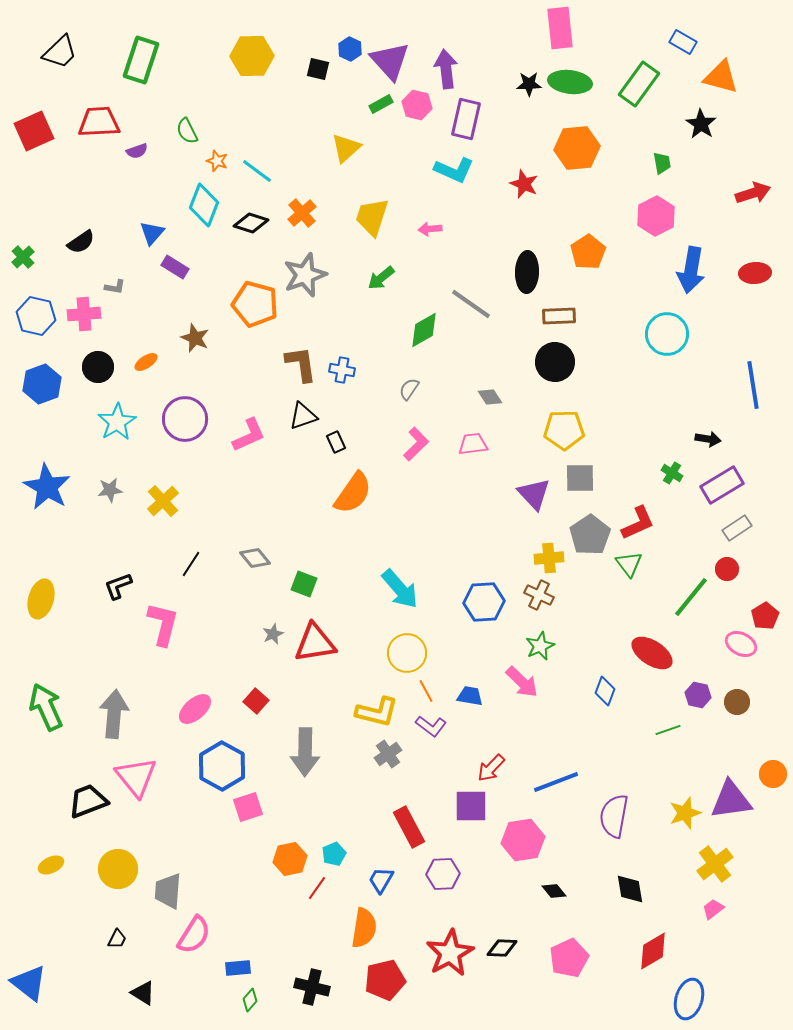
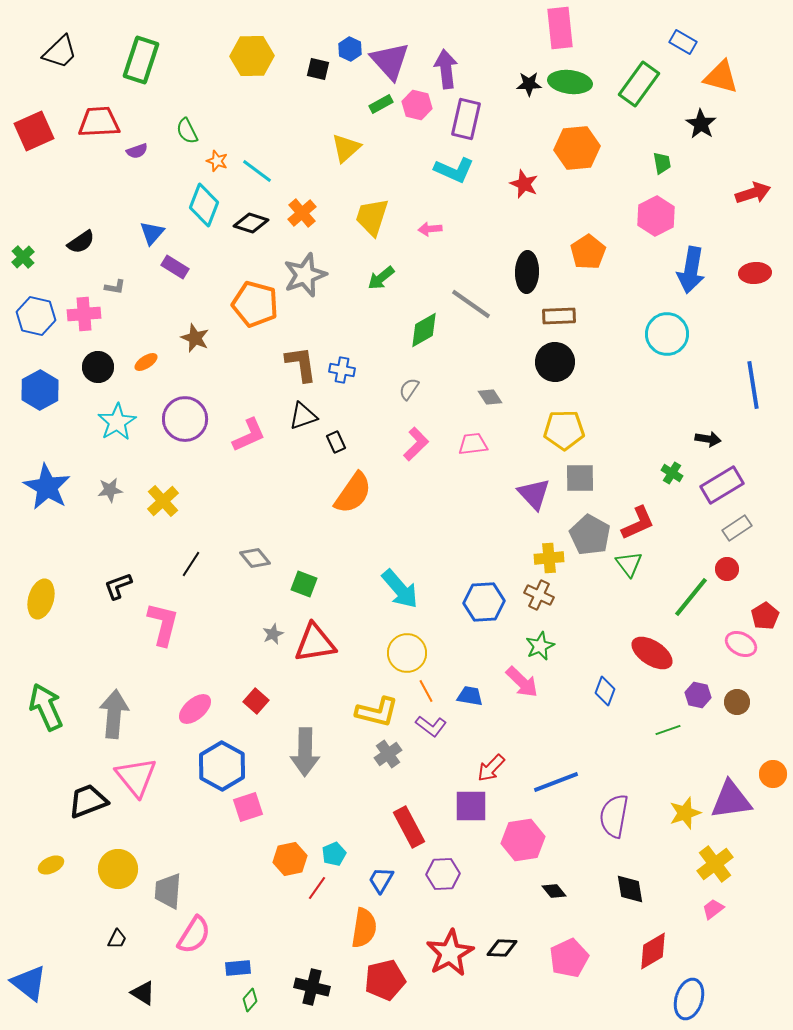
blue hexagon at (42, 384): moved 2 px left, 6 px down; rotated 9 degrees counterclockwise
gray pentagon at (590, 535): rotated 9 degrees counterclockwise
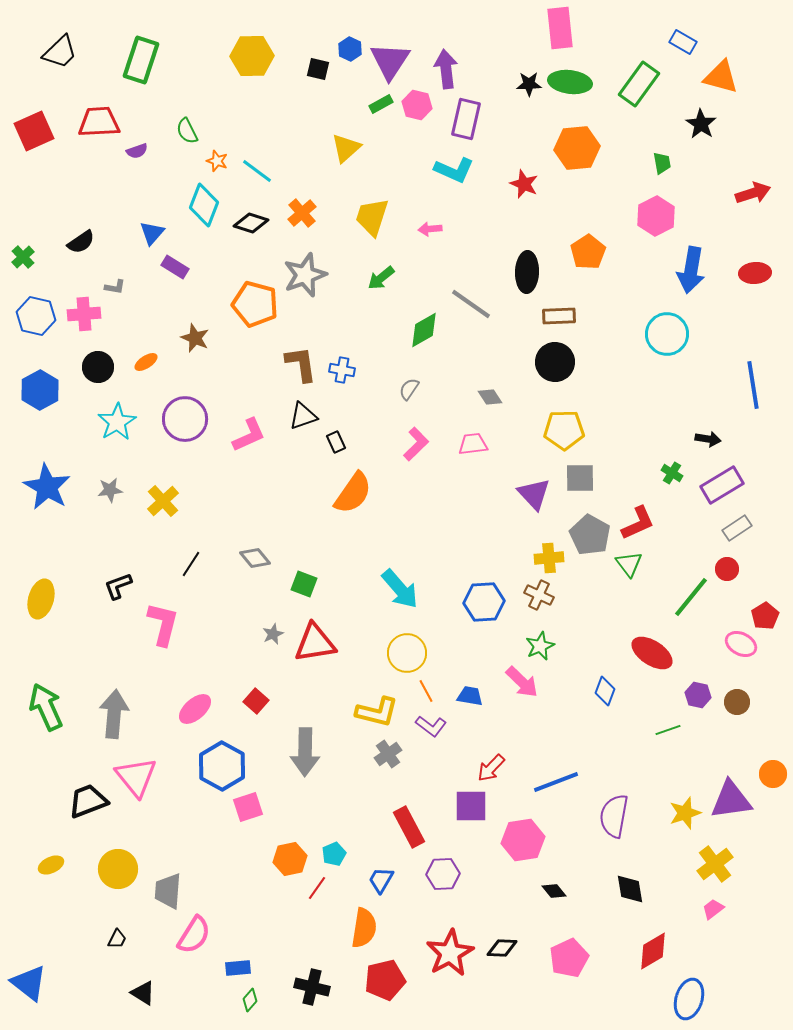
purple triangle at (390, 61): rotated 15 degrees clockwise
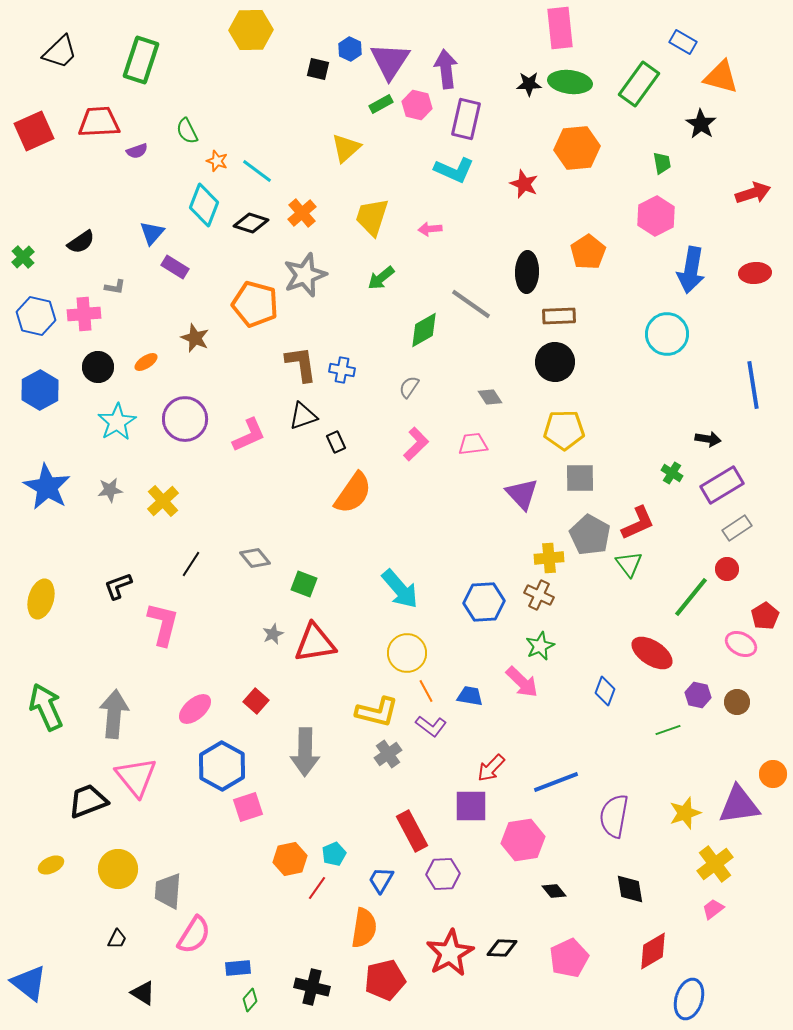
yellow hexagon at (252, 56): moved 1 px left, 26 px up
gray semicircle at (409, 389): moved 2 px up
purple triangle at (534, 494): moved 12 px left
purple triangle at (731, 800): moved 8 px right, 5 px down
red rectangle at (409, 827): moved 3 px right, 4 px down
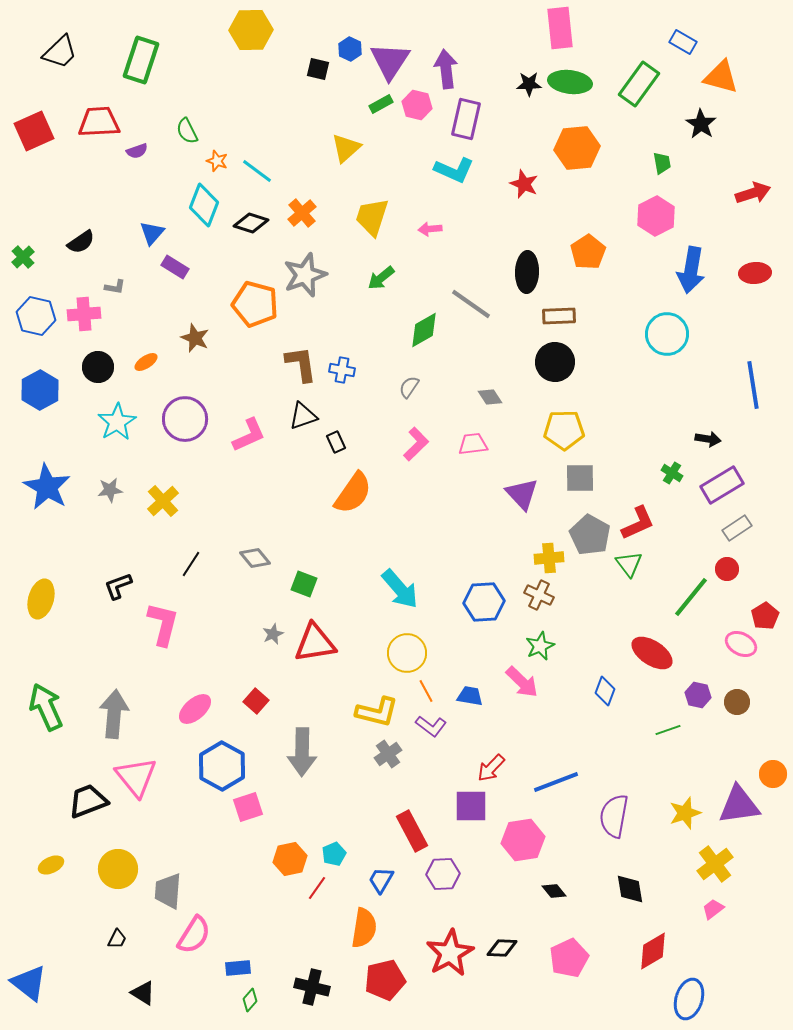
gray arrow at (305, 752): moved 3 px left
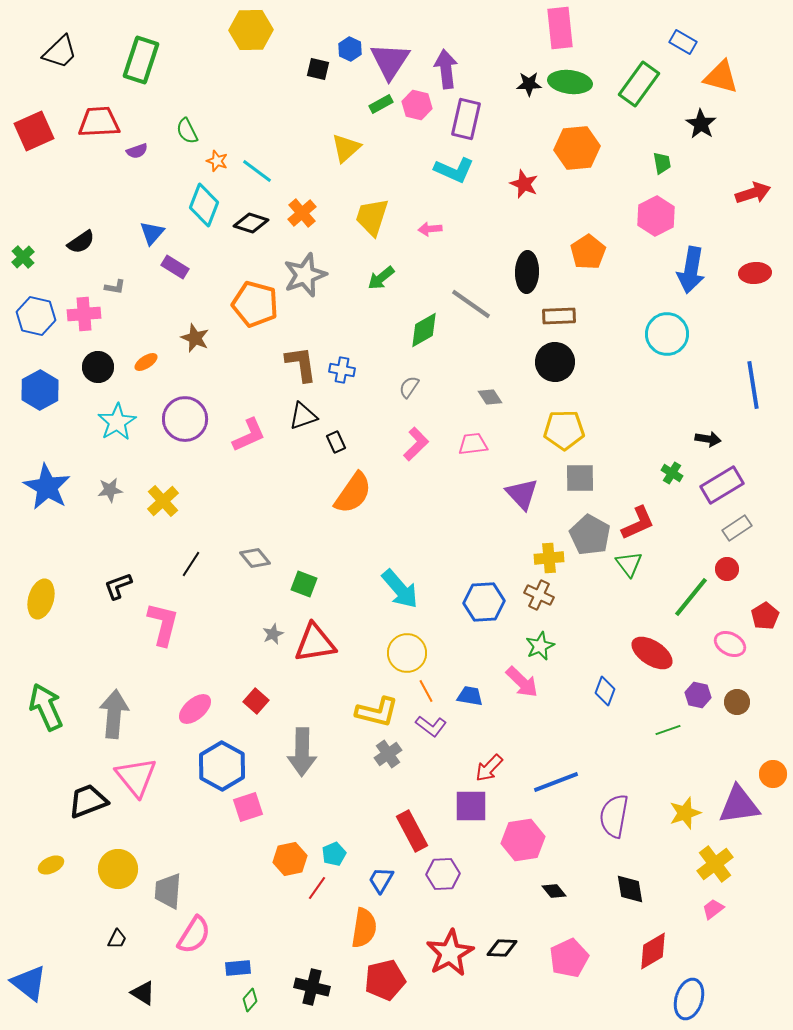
pink ellipse at (741, 644): moved 11 px left
red arrow at (491, 768): moved 2 px left
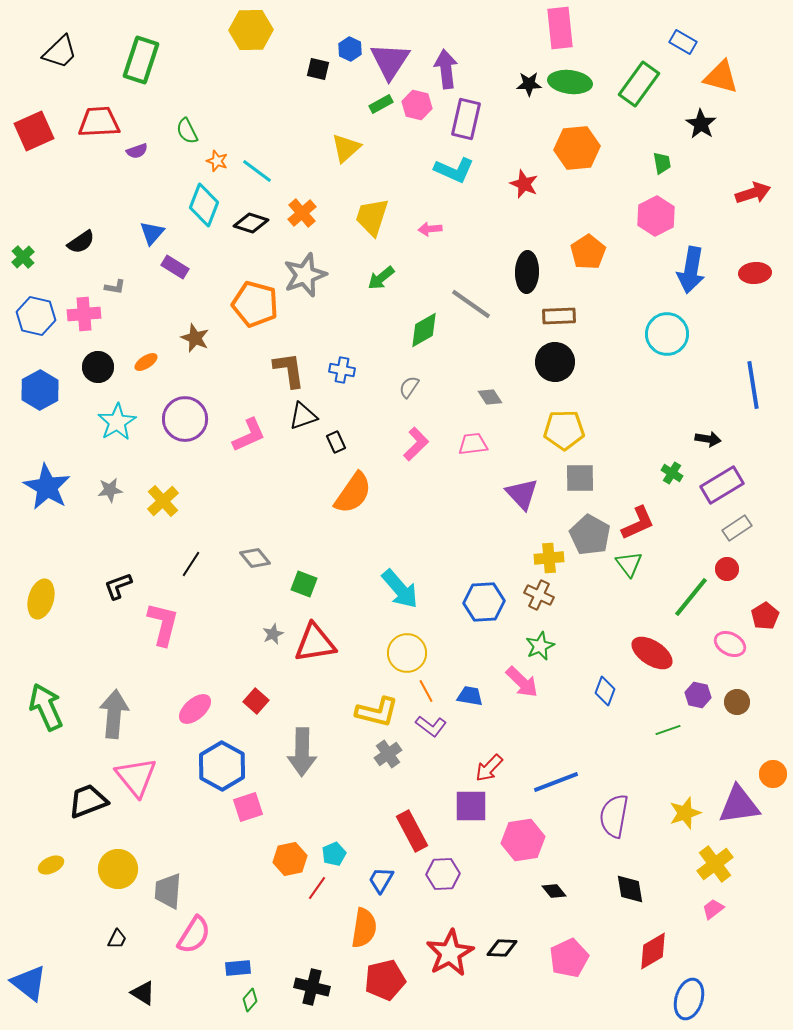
brown L-shape at (301, 364): moved 12 px left, 6 px down
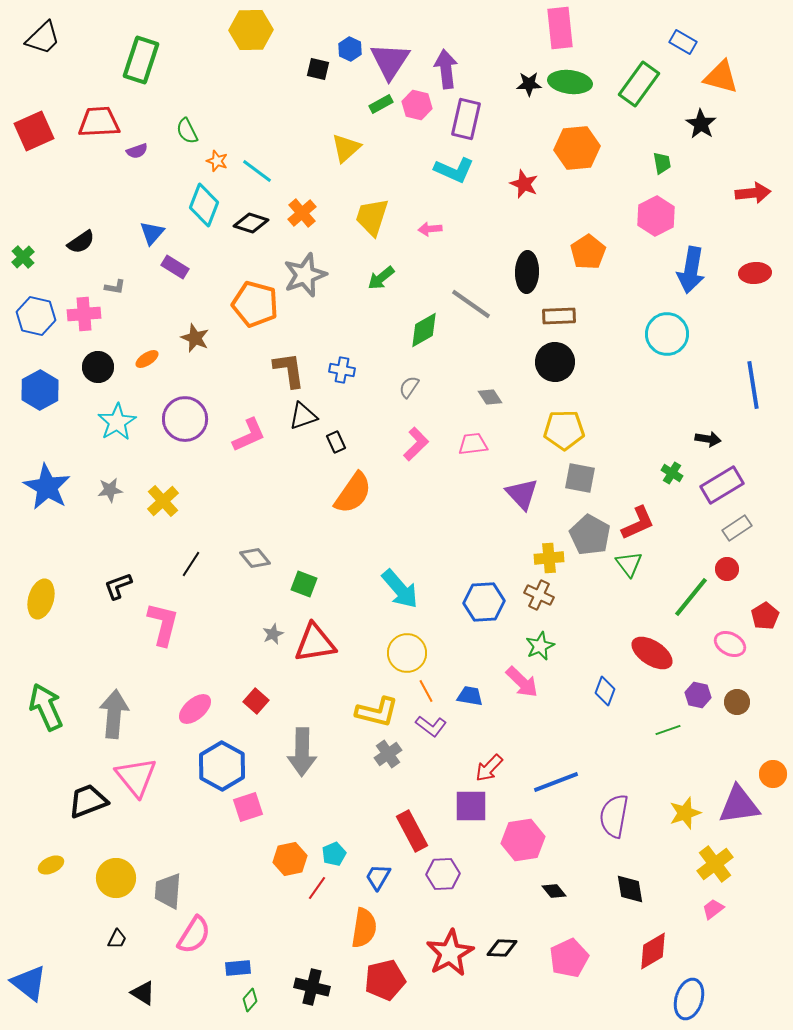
black trapezoid at (60, 52): moved 17 px left, 14 px up
red arrow at (753, 193): rotated 12 degrees clockwise
orange ellipse at (146, 362): moved 1 px right, 3 px up
gray square at (580, 478): rotated 12 degrees clockwise
yellow circle at (118, 869): moved 2 px left, 9 px down
blue trapezoid at (381, 880): moved 3 px left, 3 px up
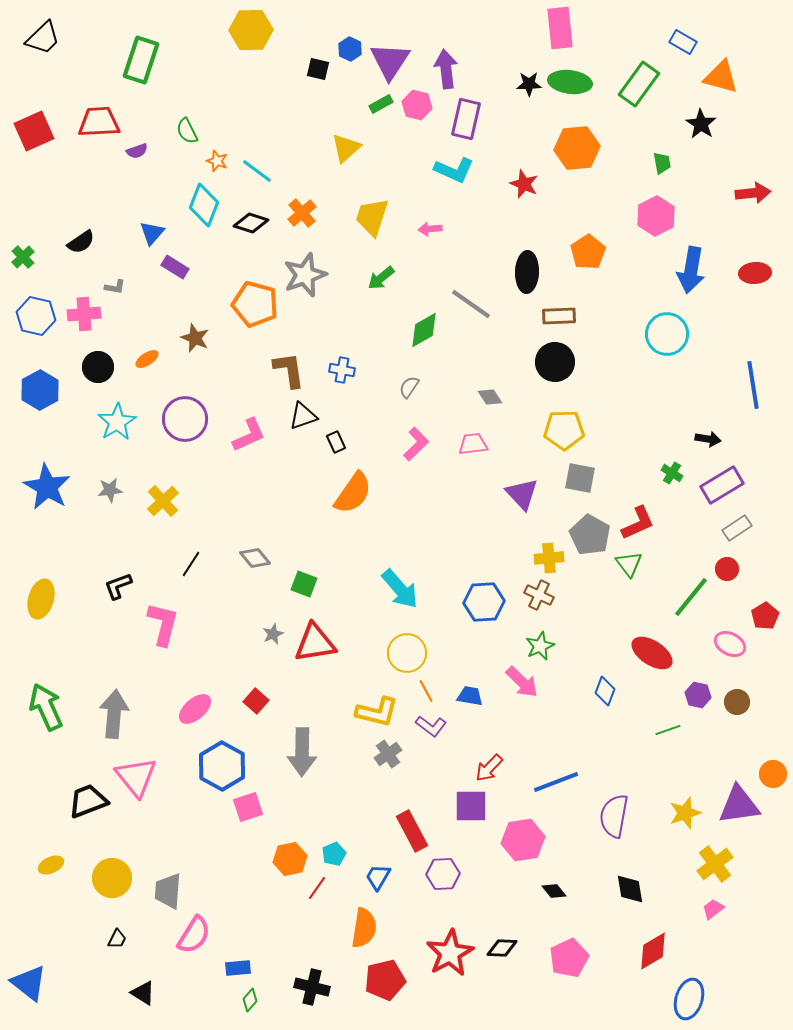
yellow circle at (116, 878): moved 4 px left
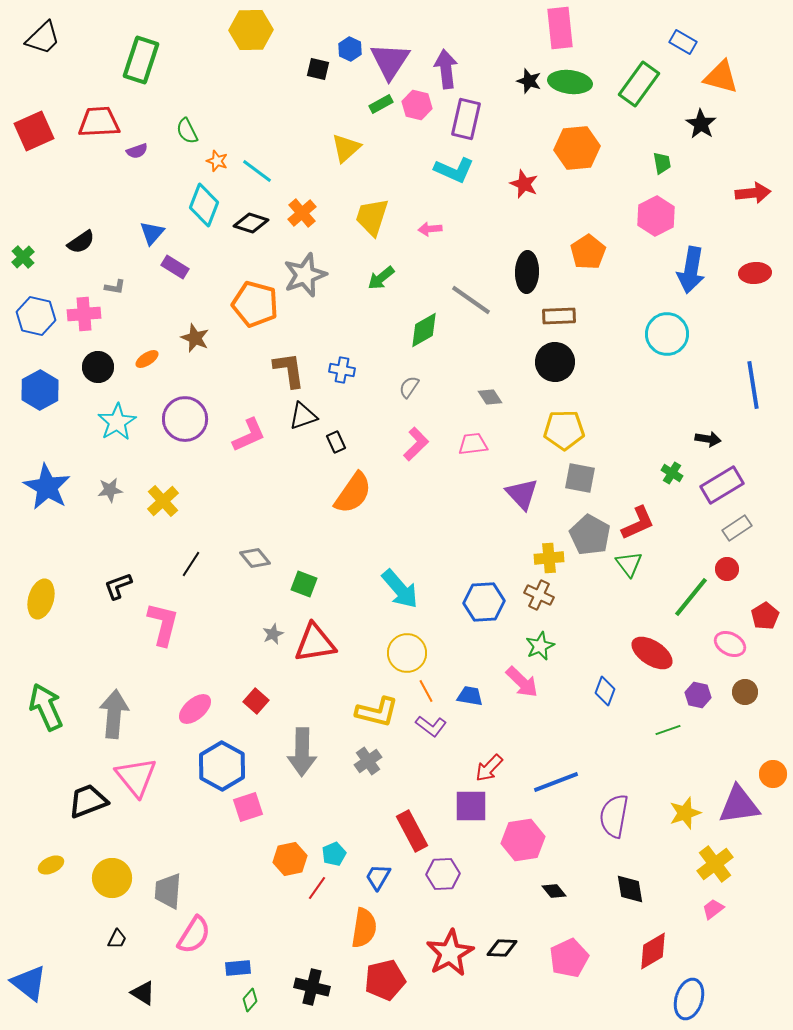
black star at (529, 84): moved 3 px up; rotated 20 degrees clockwise
gray line at (471, 304): moved 4 px up
brown circle at (737, 702): moved 8 px right, 10 px up
gray cross at (388, 754): moved 20 px left, 7 px down
